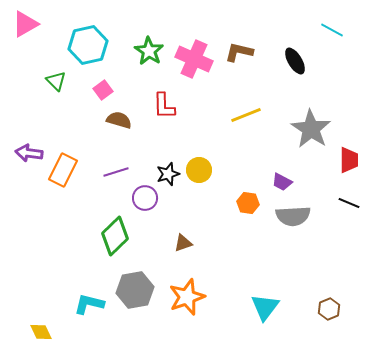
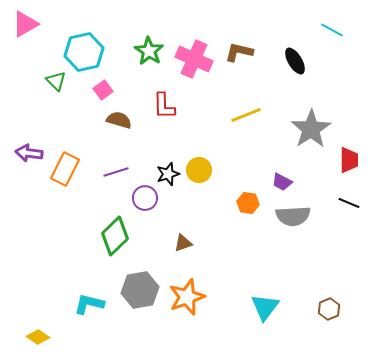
cyan hexagon: moved 4 px left, 7 px down
gray star: rotated 6 degrees clockwise
orange rectangle: moved 2 px right, 1 px up
gray hexagon: moved 5 px right
yellow diamond: moved 3 px left, 5 px down; rotated 30 degrees counterclockwise
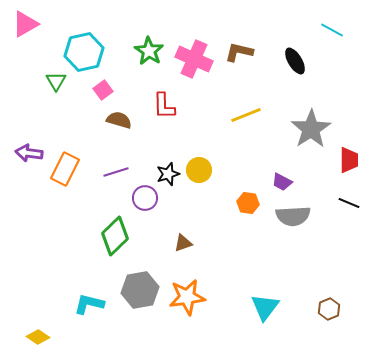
green triangle: rotated 15 degrees clockwise
orange star: rotated 12 degrees clockwise
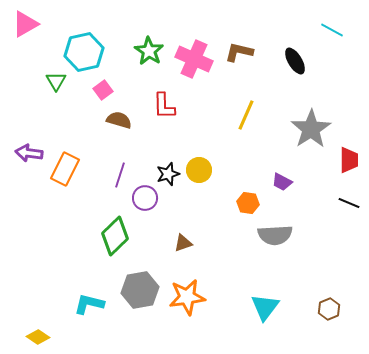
yellow line: rotated 44 degrees counterclockwise
purple line: moved 4 px right, 3 px down; rotated 55 degrees counterclockwise
gray semicircle: moved 18 px left, 19 px down
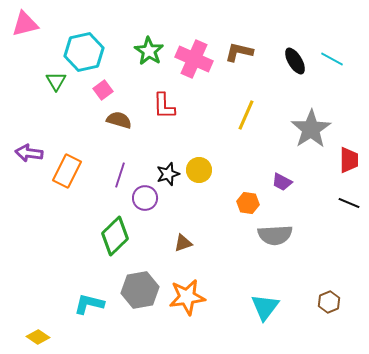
pink triangle: rotated 16 degrees clockwise
cyan line: moved 29 px down
orange rectangle: moved 2 px right, 2 px down
brown hexagon: moved 7 px up
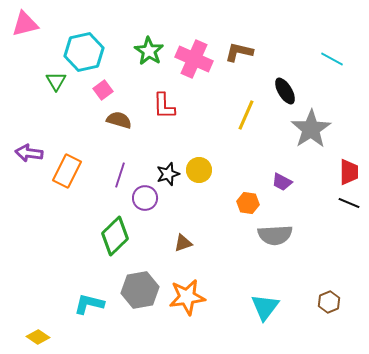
black ellipse: moved 10 px left, 30 px down
red trapezoid: moved 12 px down
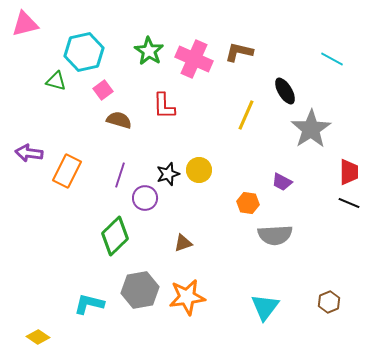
green triangle: rotated 45 degrees counterclockwise
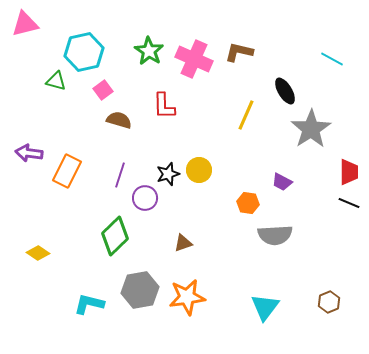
yellow diamond: moved 84 px up
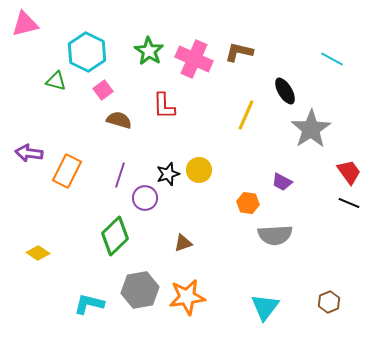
cyan hexagon: moved 3 px right; rotated 21 degrees counterclockwise
red trapezoid: rotated 36 degrees counterclockwise
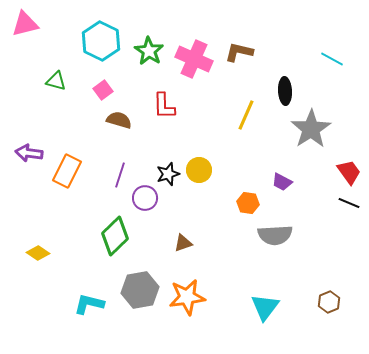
cyan hexagon: moved 14 px right, 11 px up
black ellipse: rotated 28 degrees clockwise
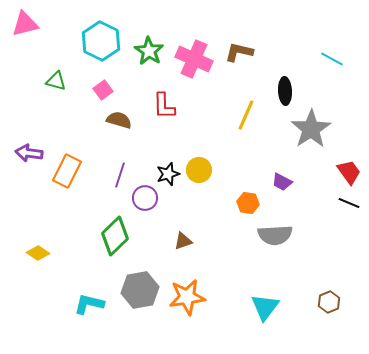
brown triangle: moved 2 px up
